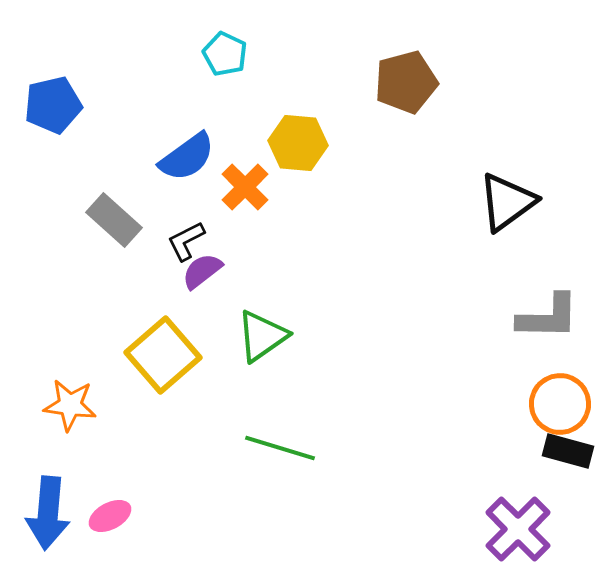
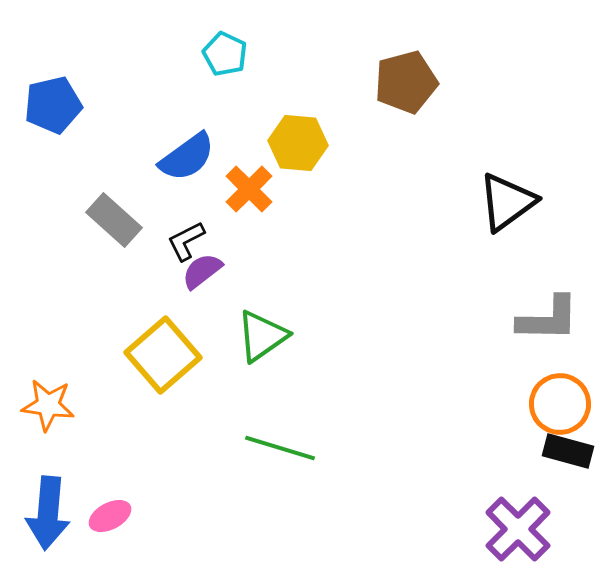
orange cross: moved 4 px right, 2 px down
gray L-shape: moved 2 px down
orange star: moved 22 px left
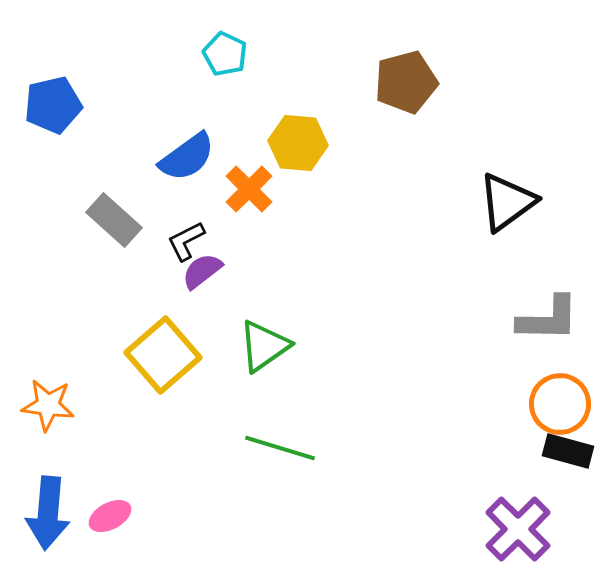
green triangle: moved 2 px right, 10 px down
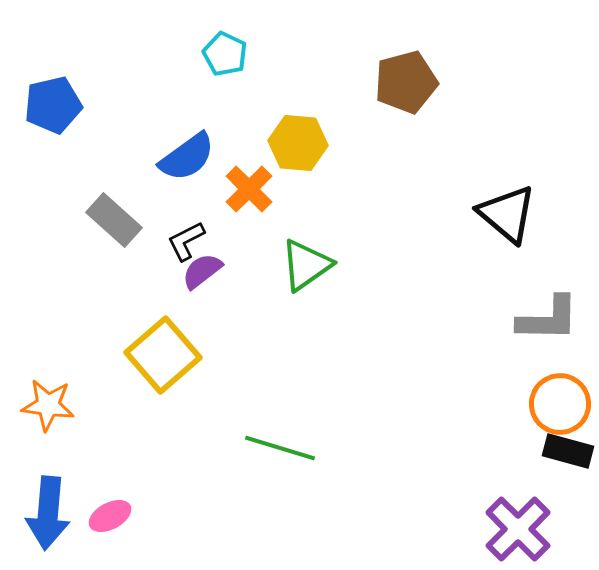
black triangle: moved 12 px down; rotated 44 degrees counterclockwise
green triangle: moved 42 px right, 81 px up
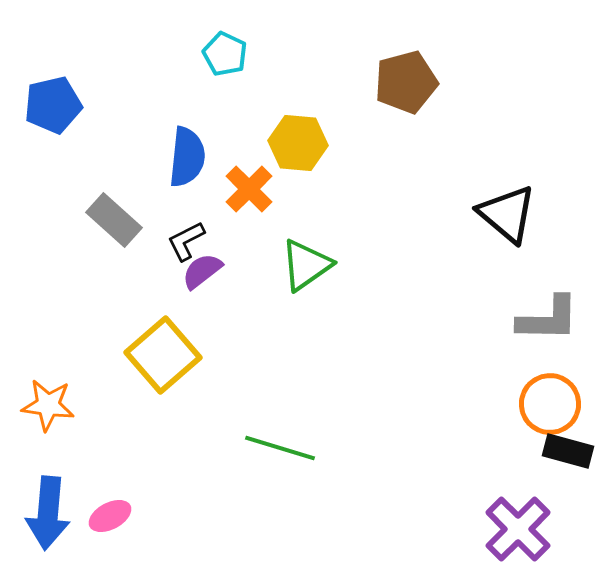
blue semicircle: rotated 48 degrees counterclockwise
orange circle: moved 10 px left
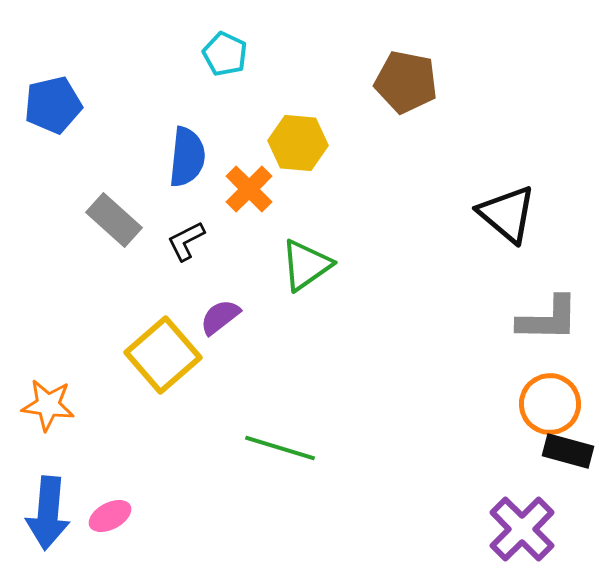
brown pentagon: rotated 26 degrees clockwise
purple semicircle: moved 18 px right, 46 px down
purple cross: moved 4 px right
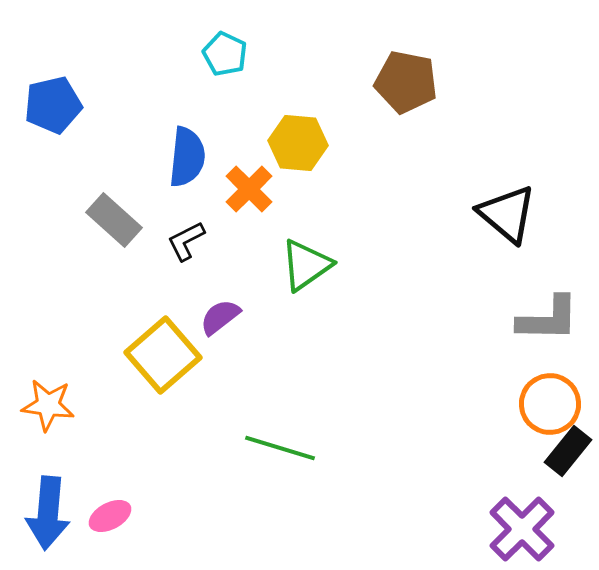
black rectangle: rotated 66 degrees counterclockwise
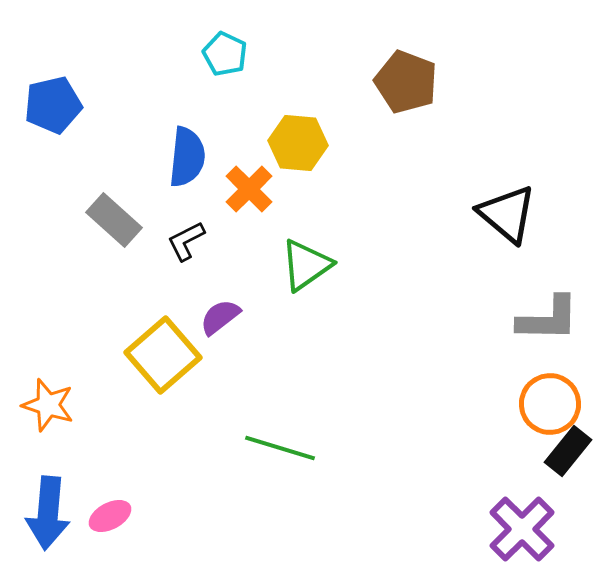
brown pentagon: rotated 10 degrees clockwise
orange star: rotated 10 degrees clockwise
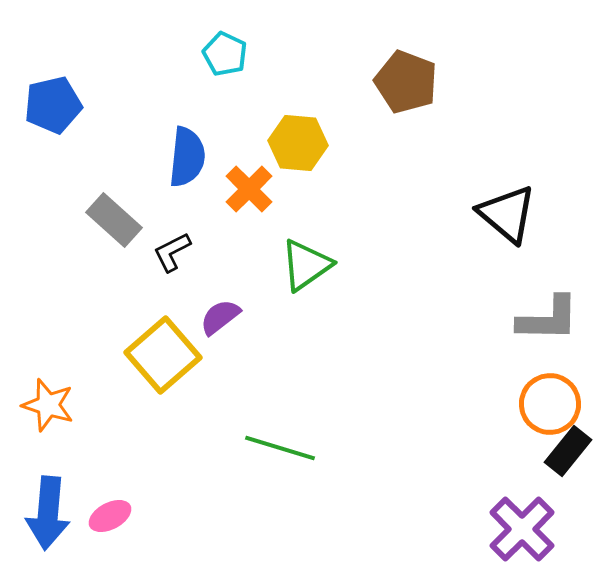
black L-shape: moved 14 px left, 11 px down
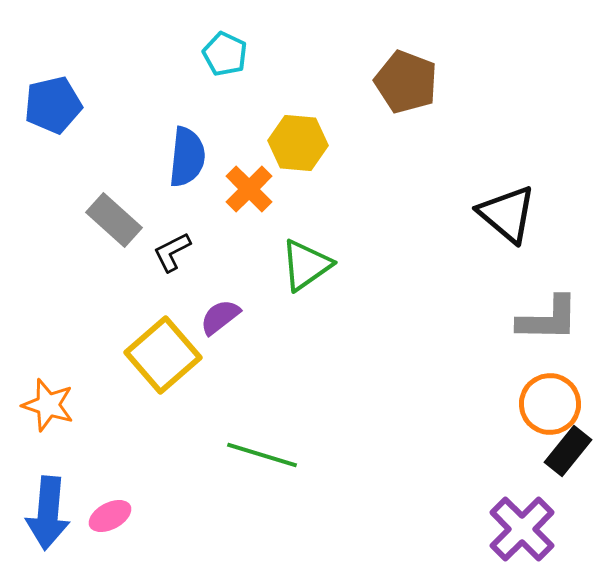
green line: moved 18 px left, 7 px down
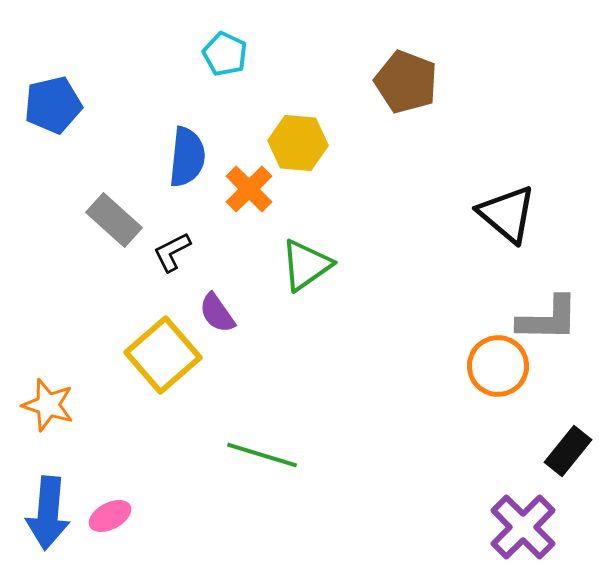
purple semicircle: moved 3 px left, 4 px up; rotated 87 degrees counterclockwise
orange circle: moved 52 px left, 38 px up
purple cross: moved 1 px right, 2 px up
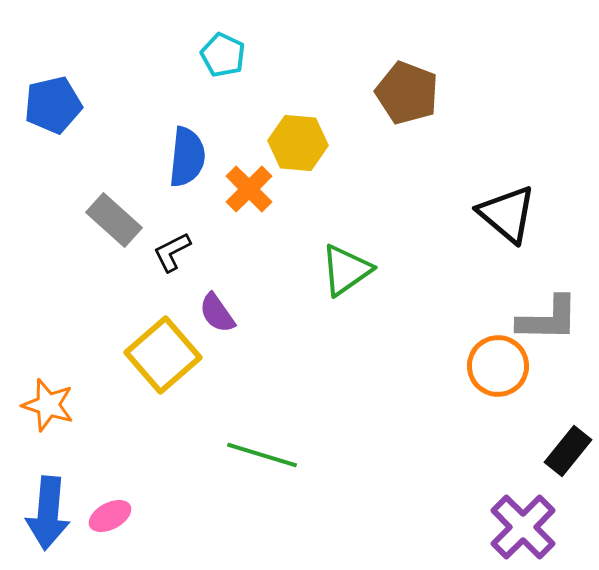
cyan pentagon: moved 2 px left, 1 px down
brown pentagon: moved 1 px right, 11 px down
green triangle: moved 40 px right, 5 px down
